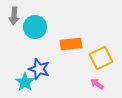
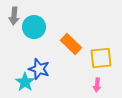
cyan circle: moved 1 px left
orange rectangle: rotated 50 degrees clockwise
yellow square: rotated 20 degrees clockwise
pink arrow: moved 1 px down; rotated 120 degrees counterclockwise
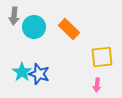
orange rectangle: moved 2 px left, 15 px up
yellow square: moved 1 px right, 1 px up
blue star: moved 5 px down
cyan star: moved 3 px left, 10 px up
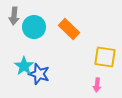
yellow square: moved 3 px right; rotated 15 degrees clockwise
cyan star: moved 2 px right, 6 px up
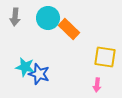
gray arrow: moved 1 px right, 1 px down
cyan circle: moved 14 px right, 9 px up
cyan star: moved 1 px right, 1 px down; rotated 24 degrees counterclockwise
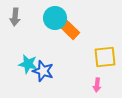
cyan circle: moved 7 px right
yellow square: rotated 15 degrees counterclockwise
cyan star: moved 3 px right, 3 px up
blue star: moved 4 px right, 3 px up
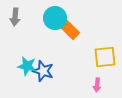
cyan star: moved 1 px left, 2 px down
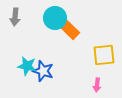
yellow square: moved 1 px left, 2 px up
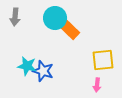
yellow square: moved 1 px left, 5 px down
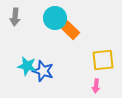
pink arrow: moved 1 px left, 1 px down
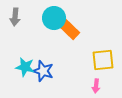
cyan circle: moved 1 px left
cyan star: moved 2 px left, 1 px down
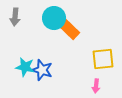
yellow square: moved 1 px up
blue star: moved 1 px left, 1 px up
